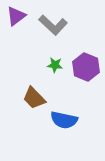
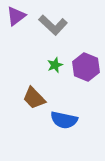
green star: rotated 28 degrees counterclockwise
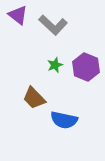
purple triangle: moved 2 px right, 1 px up; rotated 45 degrees counterclockwise
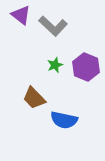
purple triangle: moved 3 px right
gray L-shape: moved 1 px down
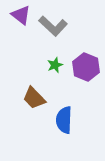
blue semicircle: rotated 80 degrees clockwise
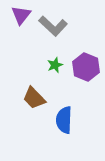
purple triangle: rotated 30 degrees clockwise
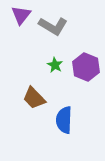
gray L-shape: rotated 12 degrees counterclockwise
green star: rotated 21 degrees counterclockwise
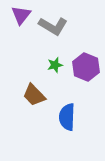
green star: rotated 28 degrees clockwise
brown trapezoid: moved 3 px up
blue semicircle: moved 3 px right, 3 px up
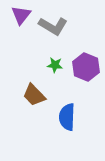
green star: rotated 21 degrees clockwise
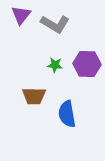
gray L-shape: moved 2 px right, 2 px up
purple hexagon: moved 1 px right, 3 px up; rotated 20 degrees counterclockwise
brown trapezoid: moved 1 px down; rotated 45 degrees counterclockwise
blue semicircle: moved 3 px up; rotated 12 degrees counterclockwise
